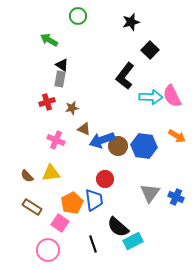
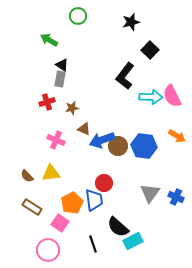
red circle: moved 1 px left, 4 px down
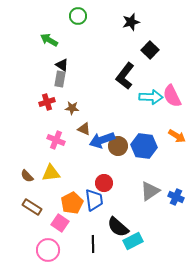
brown star: rotated 16 degrees clockwise
gray triangle: moved 2 px up; rotated 20 degrees clockwise
black line: rotated 18 degrees clockwise
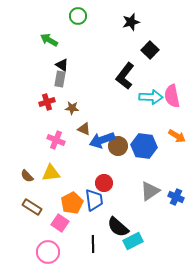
pink semicircle: rotated 15 degrees clockwise
pink circle: moved 2 px down
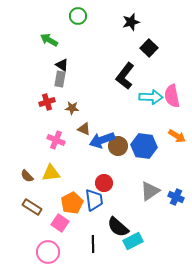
black square: moved 1 px left, 2 px up
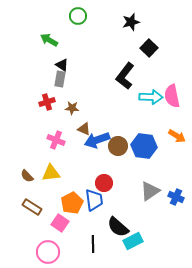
blue arrow: moved 5 px left
